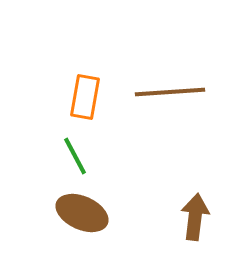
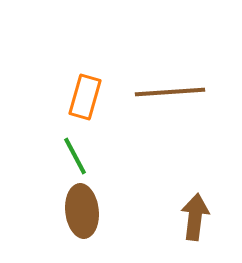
orange rectangle: rotated 6 degrees clockwise
brown ellipse: moved 2 px up; rotated 60 degrees clockwise
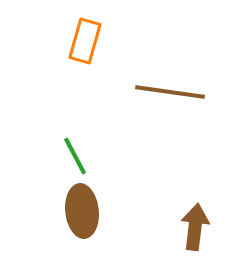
brown line: rotated 12 degrees clockwise
orange rectangle: moved 56 px up
brown arrow: moved 10 px down
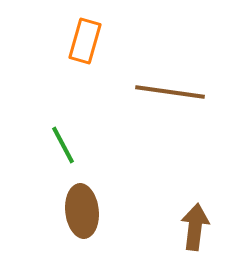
green line: moved 12 px left, 11 px up
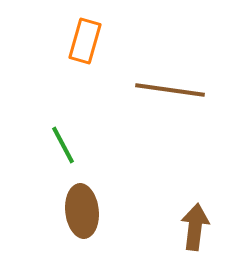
brown line: moved 2 px up
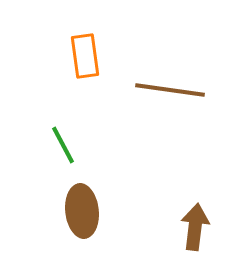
orange rectangle: moved 15 px down; rotated 24 degrees counterclockwise
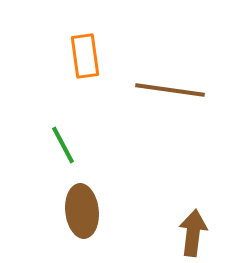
brown arrow: moved 2 px left, 6 px down
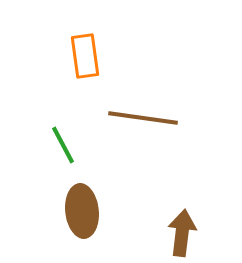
brown line: moved 27 px left, 28 px down
brown arrow: moved 11 px left
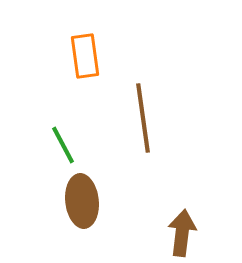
brown line: rotated 74 degrees clockwise
brown ellipse: moved 10 px up
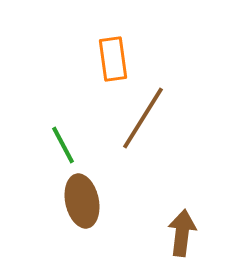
orange rectangle: moved 28 px right, 3 px down
brown line: rotated 40 degrees clockwise
brown ellipse: rotated 6 degrees counterclockwise
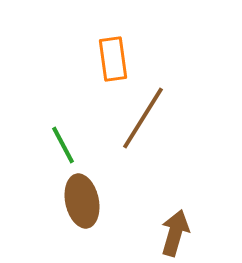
brown arrow: moved 7 px left; rotated 9 degrees clockwise
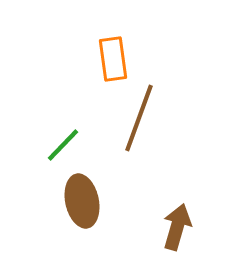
brown line: moved 4 px left; rotated 12 degrees counterclockwise
green line: rotated 72 degrees clockwise
brown arrow: moved 2 px right, 6 px up
